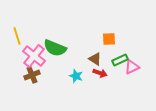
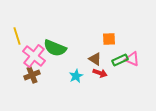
pink triangle: moved 8 px up; rotated 49 degrees clockwise
cyan star: rotated 24 degrees clockwise
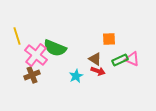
pink cross: moved 2 px right, 1 px up
red arrow: moved 2 px left, 2 px up
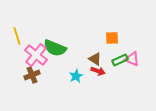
orange square: moved 3 px right, 1 px up
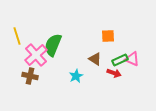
orange square: moved 4 px left, 2 px up
green semicircle: moved 2 px left, 3 px up; rotated 90 degrees clockwise
pink cross: rotated 10 degrees clockwise
red arrow: moved 16 px right, 2 px down
brown cross: moved 2 px left, 1 px down; rotated 35 degrees clockwise
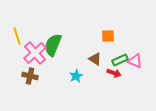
pink cross: moved 1 px left, 2 px up
pink triangle: moved 3 px right, 2 px down
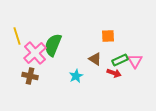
pink triangle: rotated 35 degrees clockwise
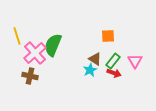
green rectangle: moved 7 px left, 1 px down; rotated 28 degrees counterclockwise
cyan star: moved 14 px right, 6 px up
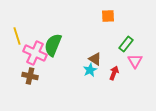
orange square: moved 20 px up
pink cross: rotated 25 degrees counterclockwise
green rectangle: moved 13 px right, 17 px up
red arrow: rotated 88 degrees counterclockwise
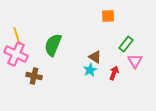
pink cross: moved 19 px left, 1 px down
brown triangle: moved 2 px up
brown cross: moved 4 px right
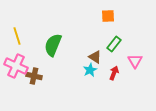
green rectangle: moved 12 px left
pink cross: moved 12 px down
